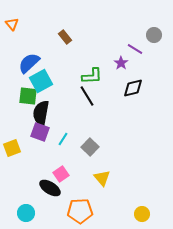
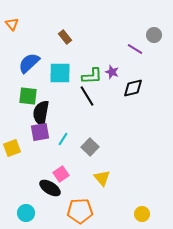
purple star: moved 9 px left, 9 px down; rotated 16 degrees counterclockwise
cyan square: moved 19 px right, 8 px up; rotated 30 degrees clockwise
purple square: rotated 30 degrees counterclockwise
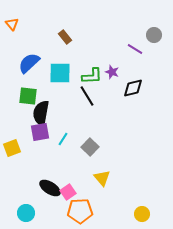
pink square: moved 7 px right, 18 px down
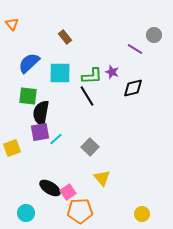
cyan line: moved 7 px left; rotated 16 degrees clockwise
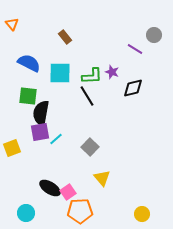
blue semicircle: rotated 70 degrees clockwise
